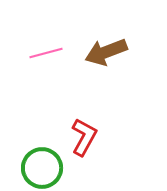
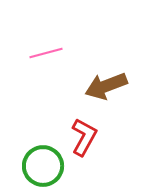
brown arrow: moved 34 px down
green circle: moved 1 px right, 2 px up
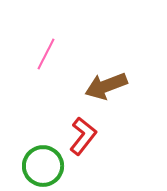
pink line: moved 1 px down; rotated 48 degrees counterclockwise
red L-shape: moved 1 px left, 1 px up; rotated 9 degrees clockwise
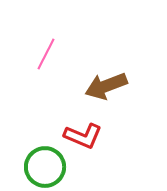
red L-shape: rotated 75 degrees clockwise
green circle: moved 2 px right, 1 px down
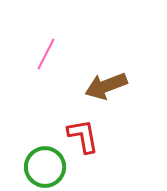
red L-shape: rotated 123 degrees counterclockwise
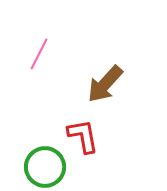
pink line: moved 7 px left
brown arrow: moved 1 px left, 2 px up; rotated 27 degrees counterclockwise
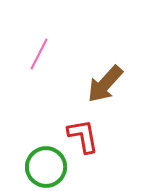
green circle: moved 1 px right
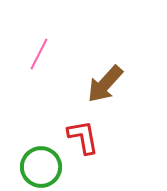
red L-shape: moved 1 px down
green circle: moved 5 px left
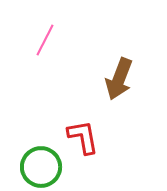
pink line: moved 6 px right, 14 px up
brown arrow: moved 14 px right, 5 px up; rotated 21 degrees counterclockwise
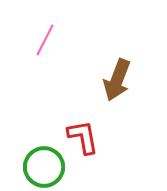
brown arrow: moved 2 px left, 1 px down
green circle: moved 3 px right
